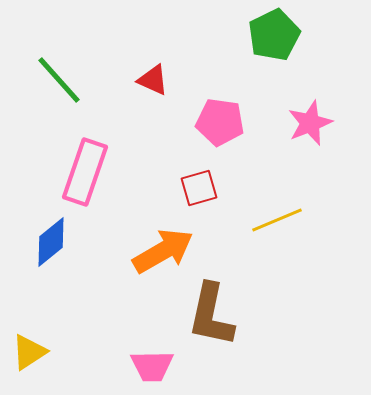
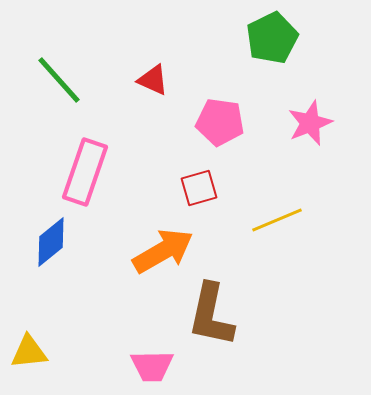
green pentagon: moved 2 px left, 3 px down
yellow triangle: rotated 27 degrees clockwise
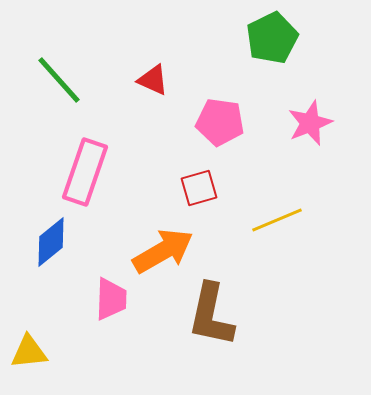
pink trapezoid: moved 41 px left, 67 px up; rotated 87 degrees counterclockwise
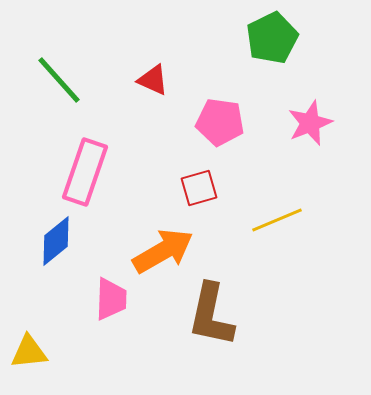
blue diamond: moved 5 px right, 1 px up
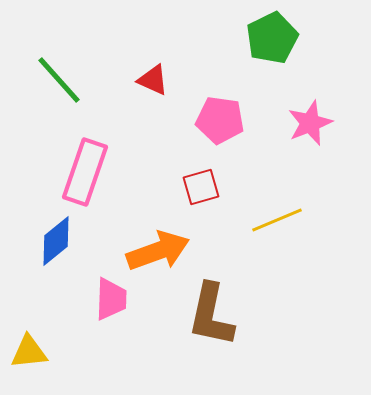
pink pentagon: moved 2 px up
red square: moved 2 px right, 1 px up
orange arrow: moved 5 px left; rotated 10 degrees clockwise
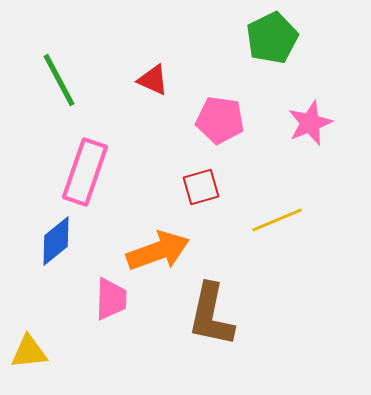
green line: rotated 14 degrees clockwise
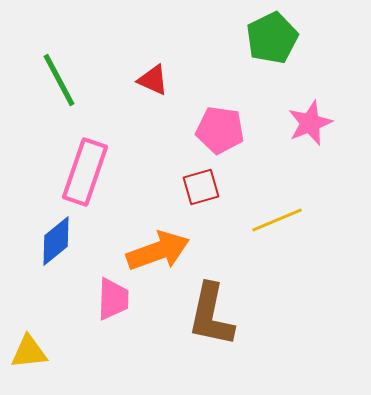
pink pentagon: moved 10 px down
pink trapezoid: moved 2 px right
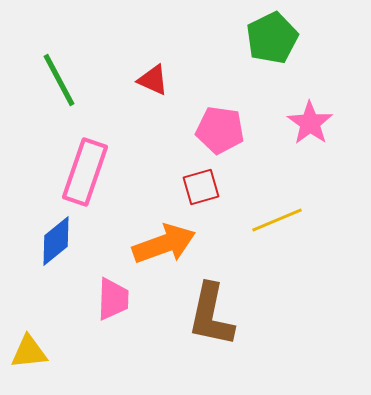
pink star: rotated 15 degrees counterclockwise
orange arrow: moved 6 px right, 7 px up
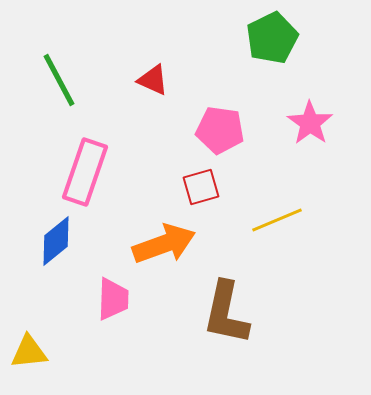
brown L-shape: moved 15 px right, 2 px up
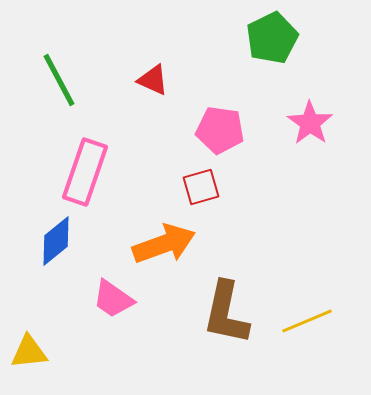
yellow line: moved 30 px right, 101 px down
pink trapezoid: rotated 123 degrees clockwise
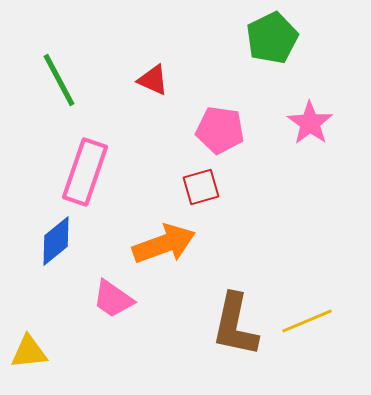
brown L-shape: moved 9 px right, 12 px down
